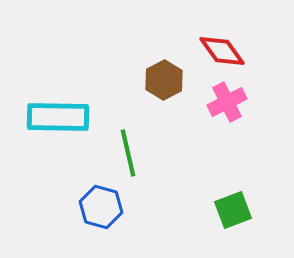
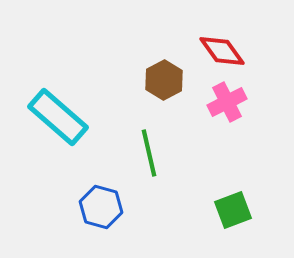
cyan rectangle: rotated 40 degrees clockwise
green line: moved 21 px right
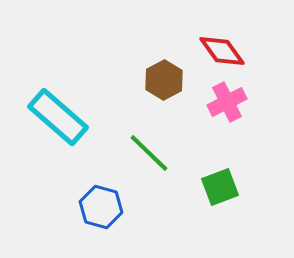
green line: rotated 33 degrees counterclockwise
green square: moved 13 px left, 23 px up
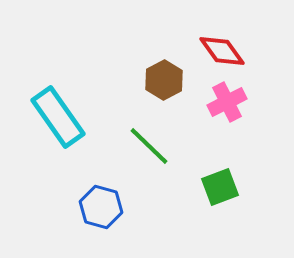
cyan rectangle: rotated 14 degrees clockwise
green line: moved 7 px up
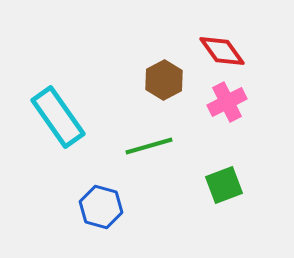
green line: rotated 60 degrees counterclockwise
green square: moved 4 px right, 2 px up
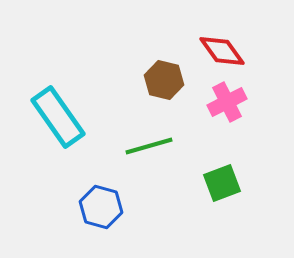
brown hexagon: rotated 18 degrees counterclockwise
green square: moved 2 px left, 2 px up
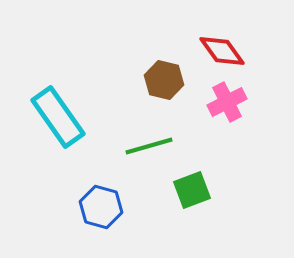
green square: moved 30 px left, 7 px down
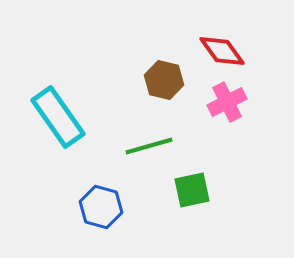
green square: rotated 9 degrees clockwise
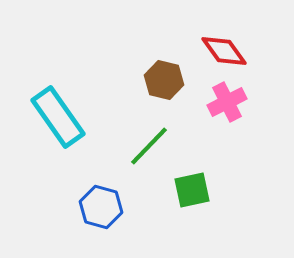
red diamond: moved 2 px right
green line: rotated 30 degrees counterclockwise
